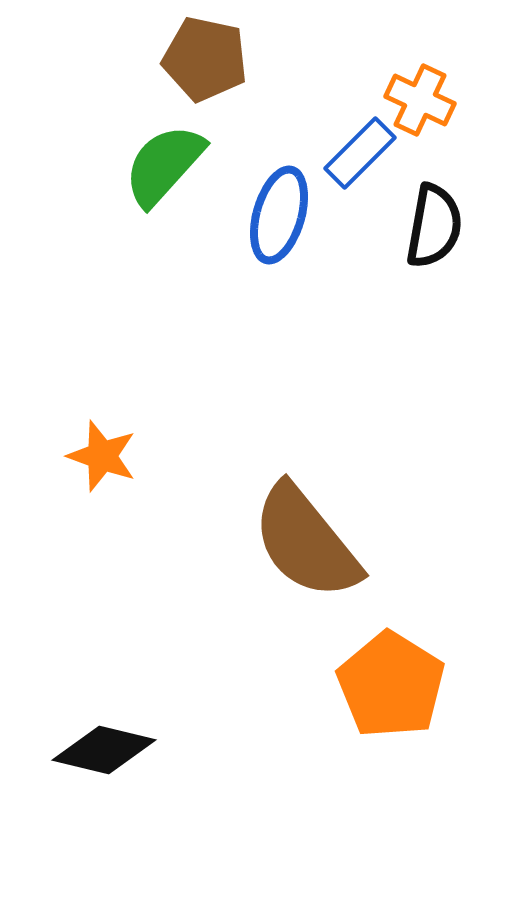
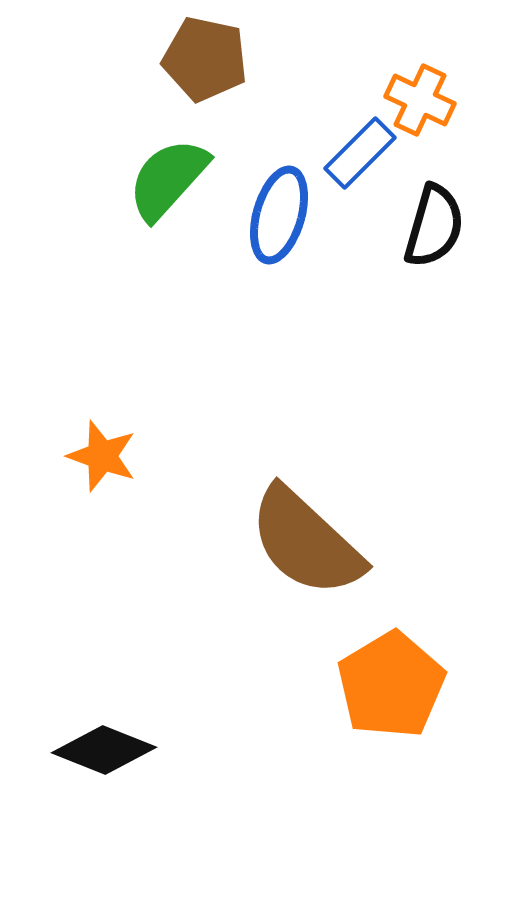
green semicircle: moved 4 px right, 14 px down
black semicircle: rotated 6 degrees clockwise
brown semicircle: rotated 8 degrees counterclockwise
orange pentagon: rotated 9 degrees clockwise
black diamond: rotated 8 degrees clockwise
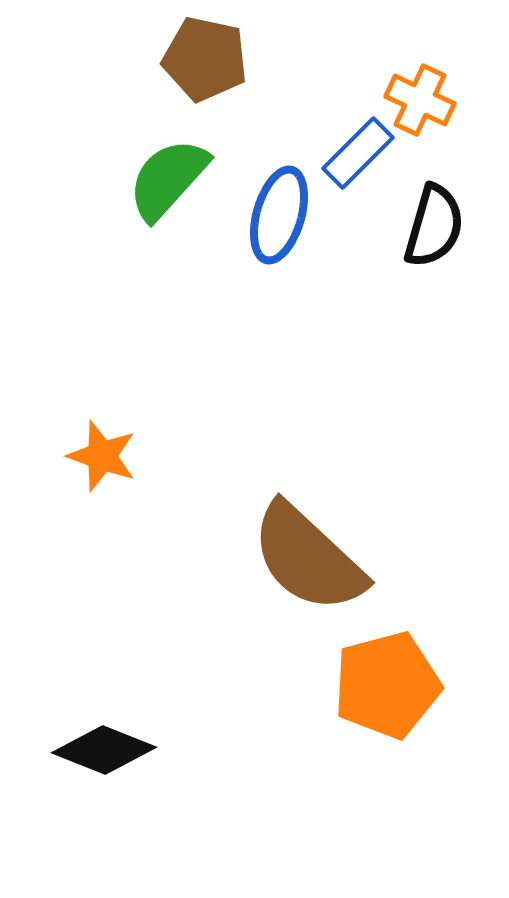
blue rectangle: moved 2 px left
brown semicircle: moved 2 px right, 16 px down
orange pentagon: moved 4 px left; rotated 16 degrees clockwise
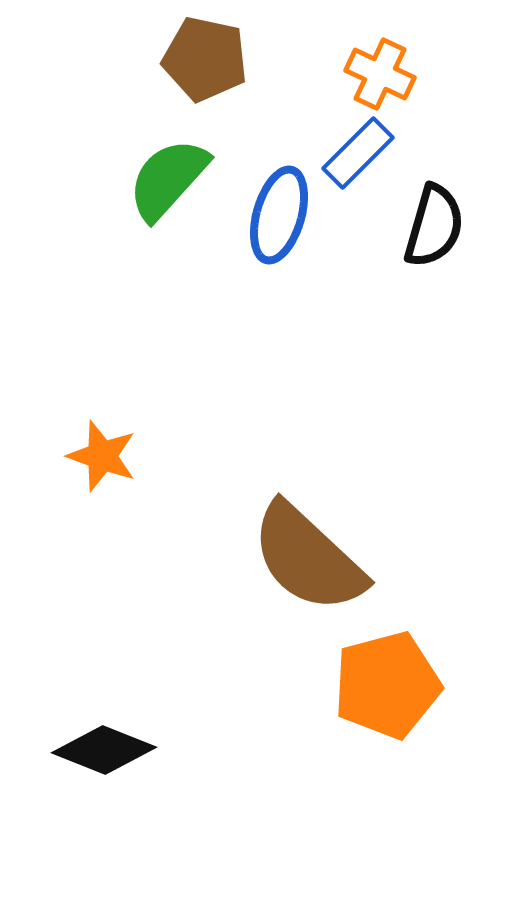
orange cross: moved 40 px left, 26 px up
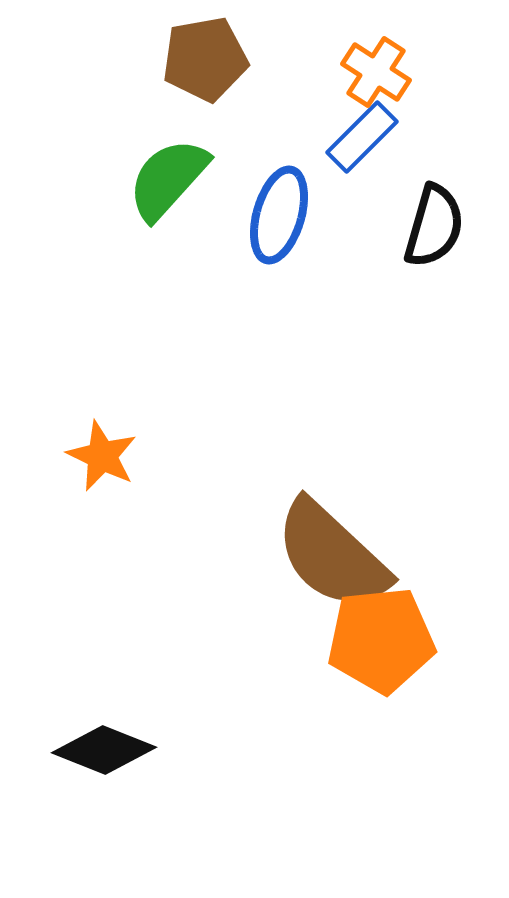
brown pentagon: rotated 22 degrees counterclockwise
orange cross: moved 4 px left, 2 px up; rotated 8 degrees clockwise
blue rectangle: moved 4 px right, 16 px up
orange star: rotated 6 degrees clockwise
brown semicircle: moved 24 px right, 3 px up
orange pentagon: moved 6 px left, 45 px up; rotated 9 degrees clockwise
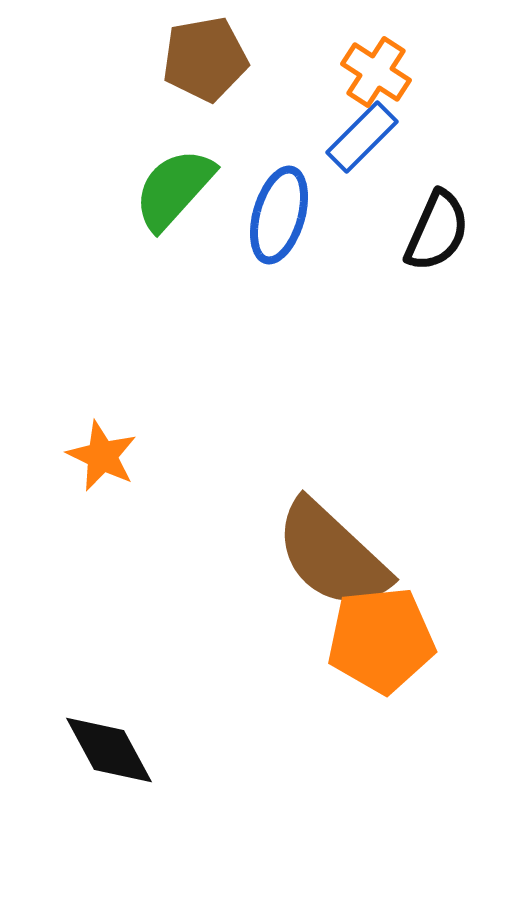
green semicircle: moved 6 px right, 10 px down
black semicircle: moved 3 px right, 5 px down; rotated 8 degrees clockwise
black diamond: moved 5 px right; rotated 40 degrees clockwise
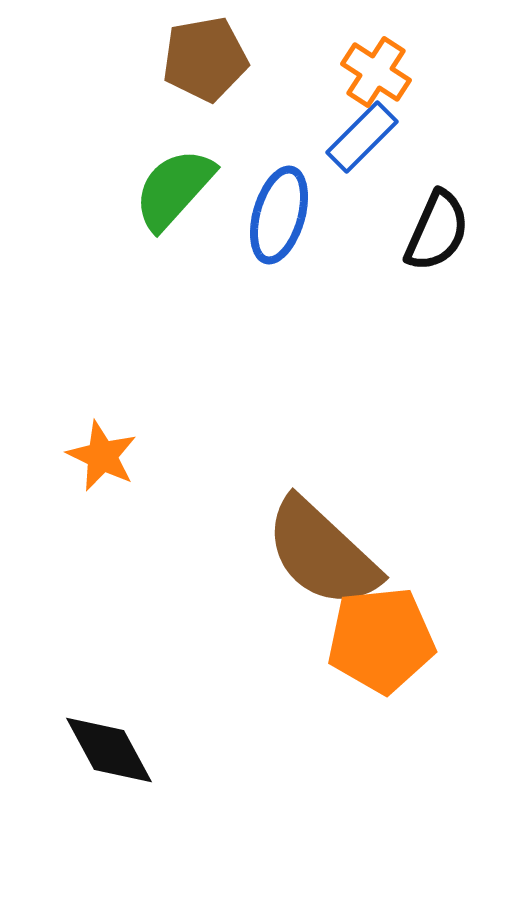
brown semicircle: moved 10 px left, 2 px up
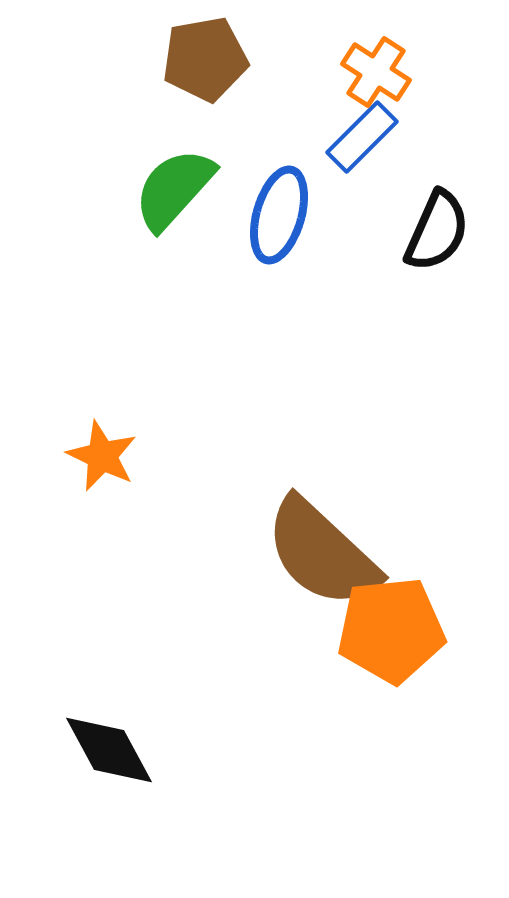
orange pentagon: moved 10 px right, 10 px up
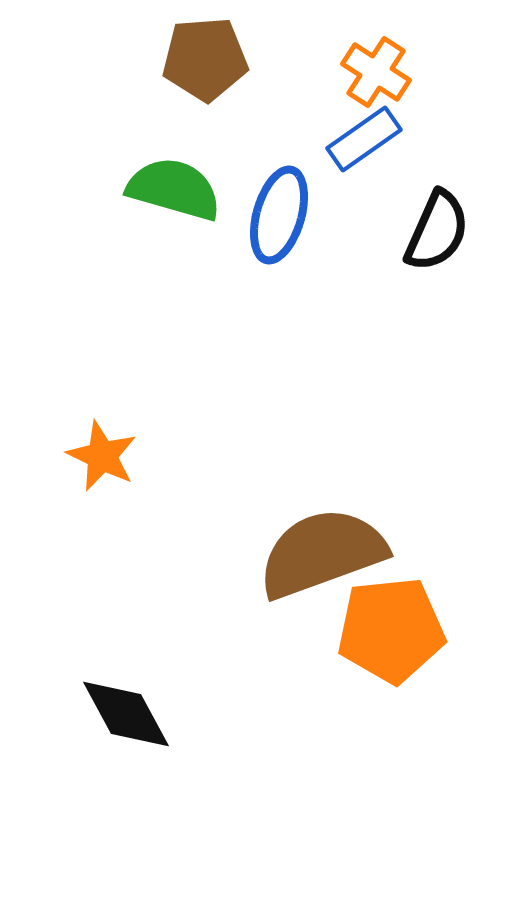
brown pentagon: rotated 6 degrees clockwise
blue rectangle: moved 2 px right, 2 px down; rotated 10 degrees clockwise
green semicircle: rotated 64 degrees clockwise
brown semicircle: rotated 117 degrees clockwise
black diamond: moved 17 px right, 36 px up
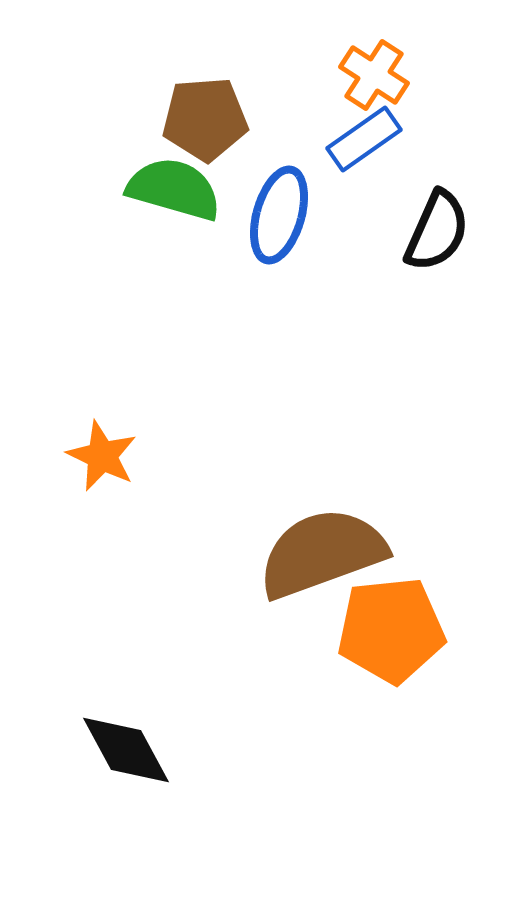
brown pentagon: moved 60 px down
orange cross: moved 2 px left, 3 px down
black diamond: moved 36 px down
